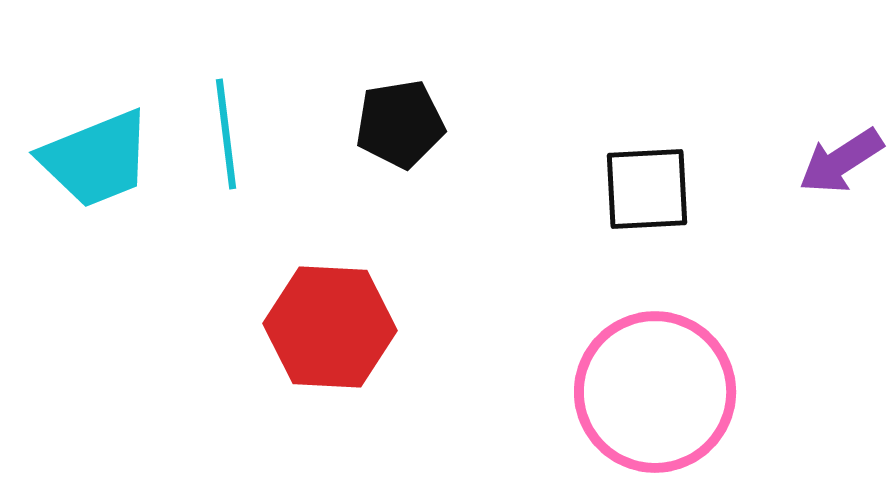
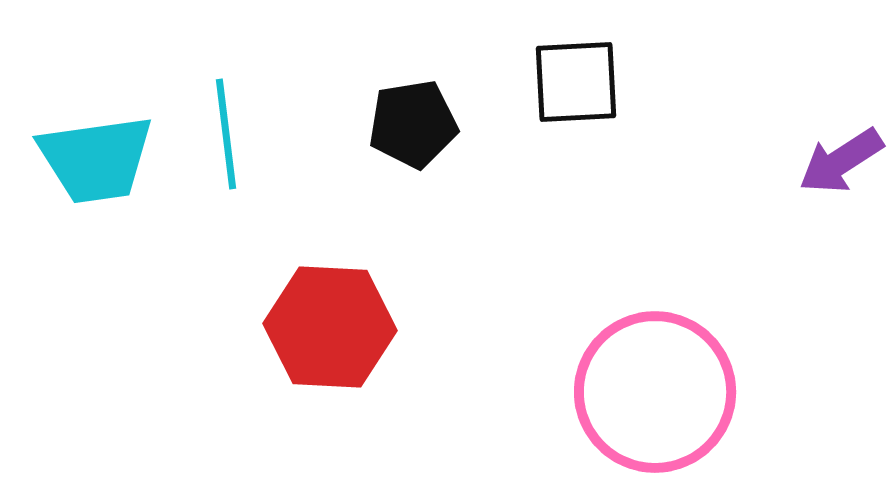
black pentagon: moved 13 px right
cyan trapezoid: rotated 14 degrees clockwise
black square: moved 71 px left, 107 px up
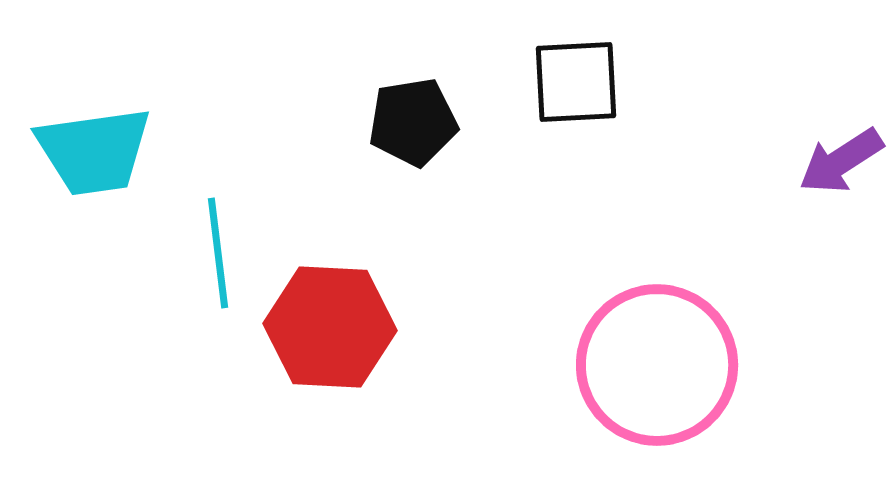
black pentagon: moved 2 px up
cyan line: moved 8 px left, 119 px down
cyan trapezoid: moved 2 px left, 8 px up
pink circle: moved 2 px right, 27 px up
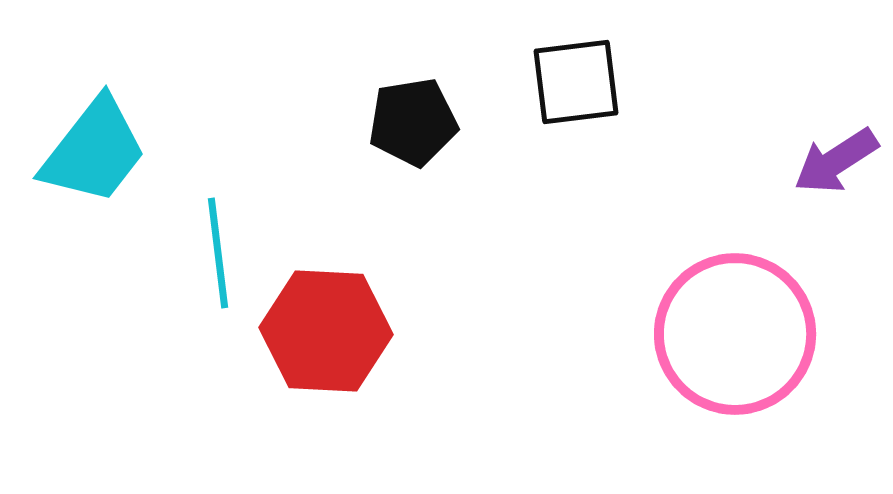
black square: rotated 4 degrees counterclockwise
cyan trapezoid: rotated 44 degrees counterclockwise
purple arrow: moved 5 px left
red hexagon: moved 4 px left, 4 px down
pink circle: moved 78 px right, 31 px up
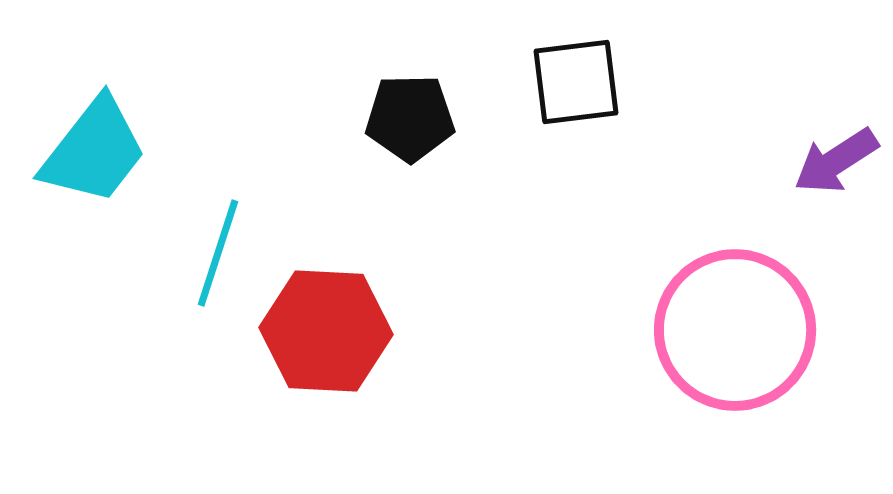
black pentagon: moved 3 px left, 4 px up; rotated 8 degrees clockwise
cyan line: rotated 25 degrees clockwise
pink circle: moved 4 px up
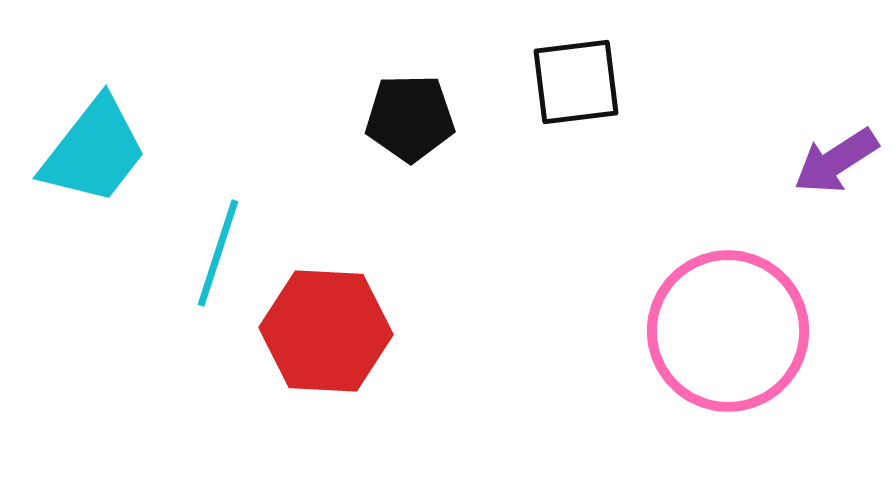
pink circle: moved 7 px left, 1 px down
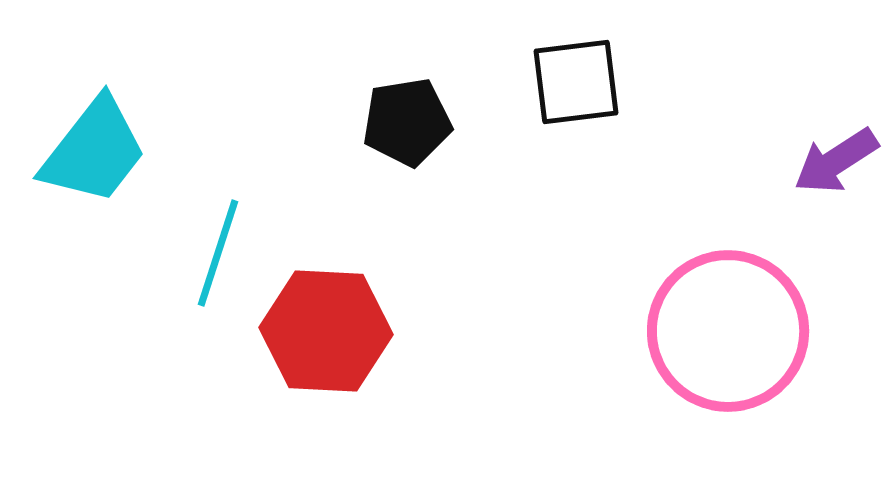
black pentagon: moved 3 px left, 4 px down; rotated 8 degrees counterclockwise
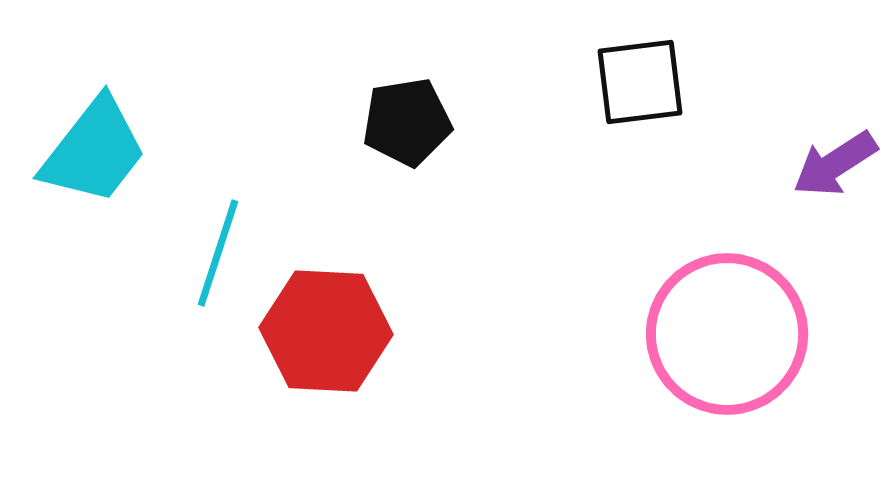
black square: moved 64 px right
purple arrow: moved 1 px left, 3 px down
pink circle: moved 1 px left, 3 px down
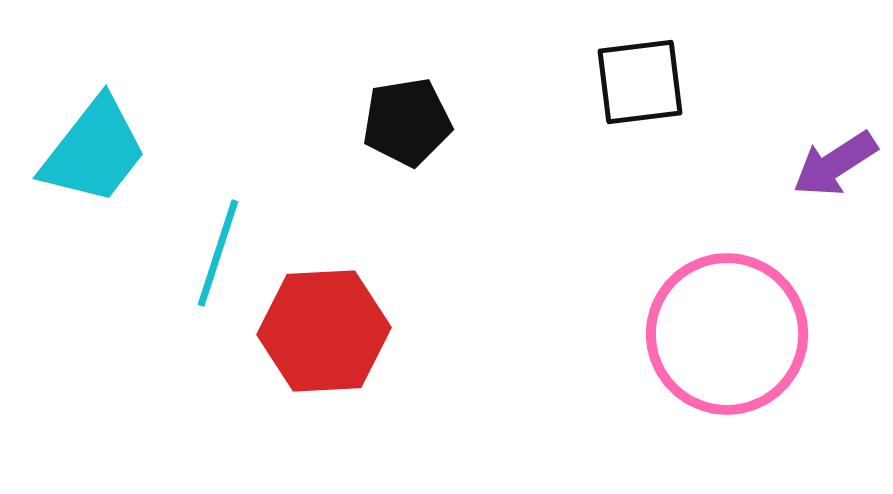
red hexagon: moved 2 px left; rotated 6 degrees counterclockwise
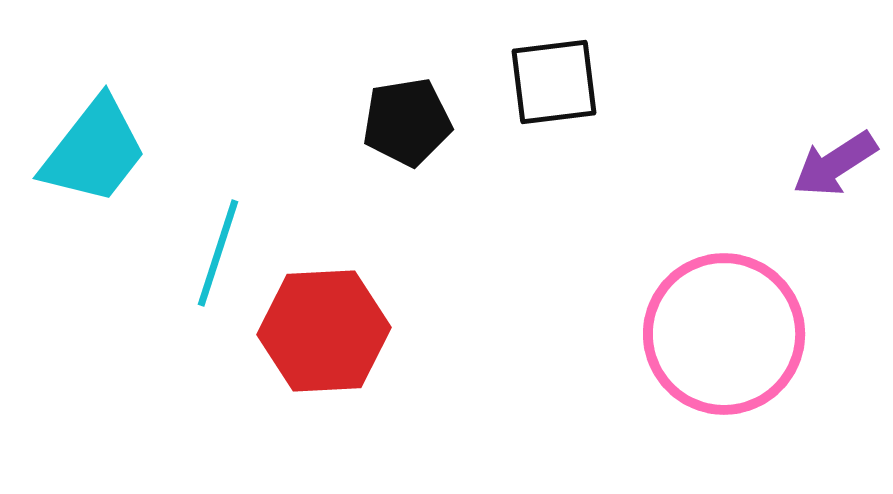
black square: moved 86 px left
pink circle: moved 3 px left
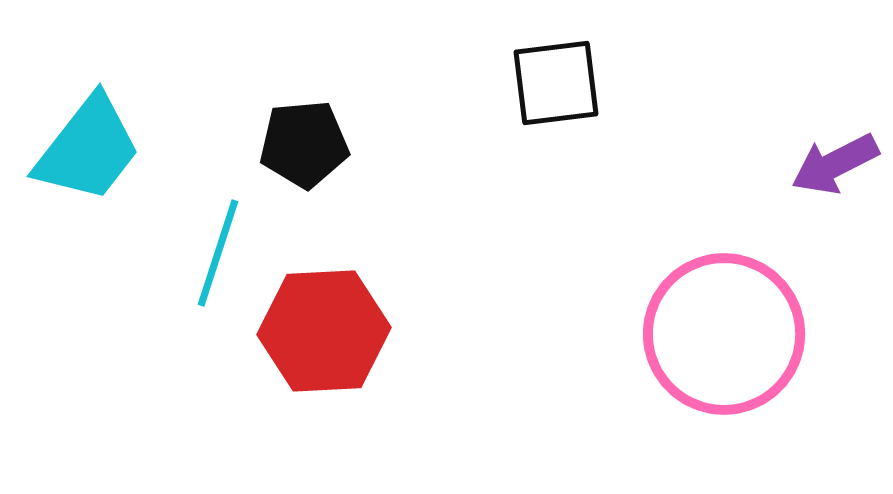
black square: moved 2 px right, 1 px down
black pentagon: moved 103 px left, 22 px down; rotated 4 degrees clockwise
cyan trapezoid: moved 6 px left, 2 px up
purple arrow: rotated 6 degrees clockwise
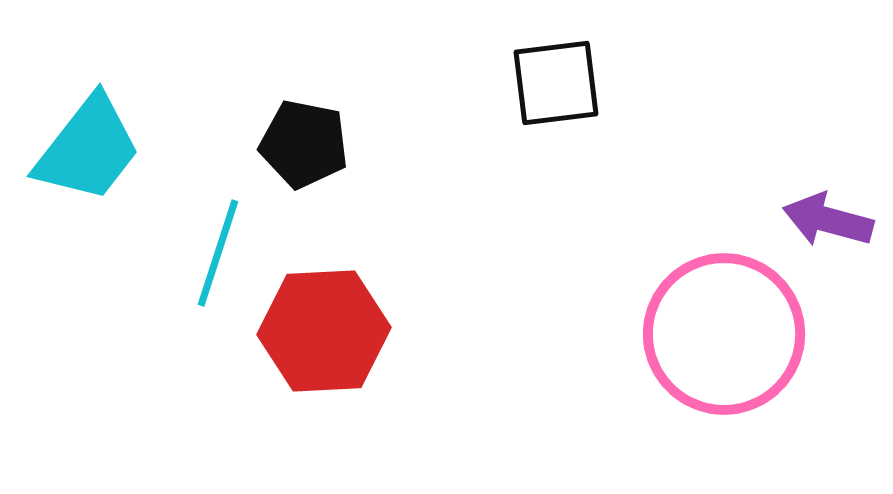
black pentagon: rotated 16 degrees clockwise
purple arrow: moved 7 px left, 56 px down; rotated 42 degrees clockwise
